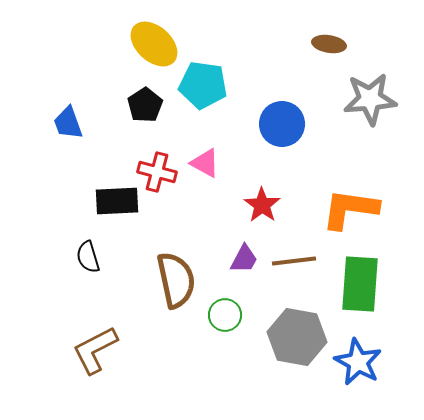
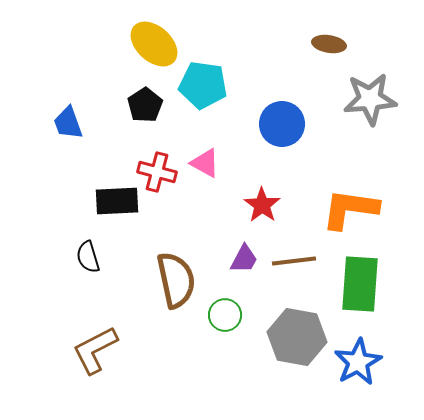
blue star: rotated 15 degrees clockwise
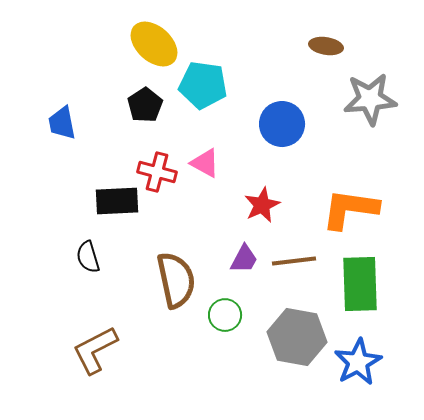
brown ellipse: moved 3 px left, 2 px down
blue trapezoid: moved 6 px left; rotated 9 degrees clockwise
red star: rotated 12 degrees clockwise
green rectangle: rotated 6 degrees counterclockwise
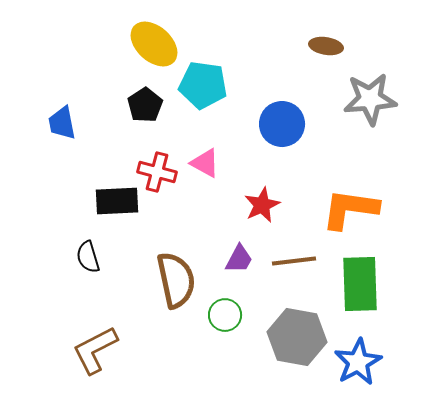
purple trapezoid: moved 5 px left
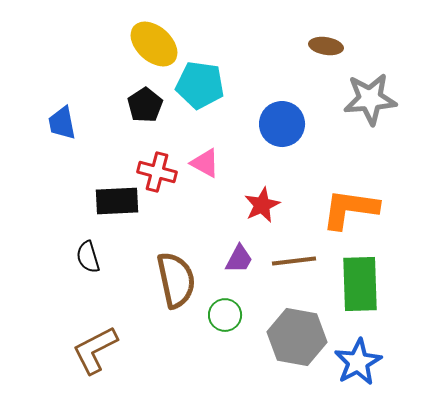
cyan pentagon: moved 3 px left
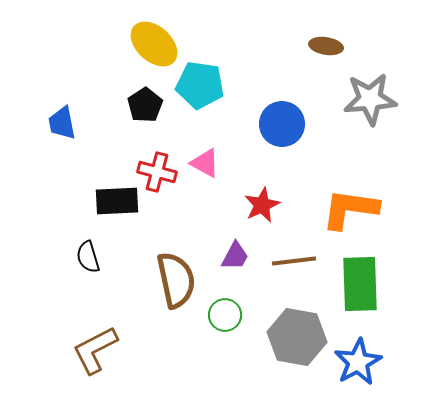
purple trapezoid: moved 4 px left, 3 px up
